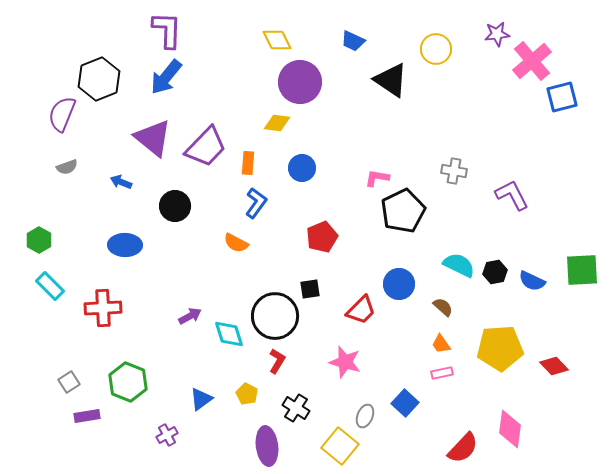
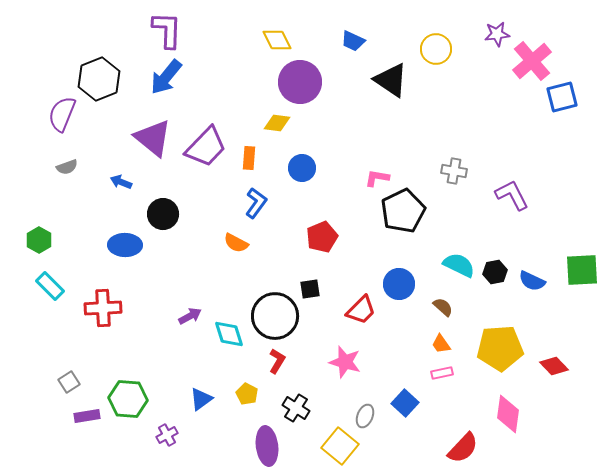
orange rectangle at (248, 163): moved 1 px right, 5 px up
black circle at (175, 206): moved 12 px left, 8 px down
green hexagon at (128, 382): moved 17 px down; rotated 18 degrees counterclockwise
pink diamond at (510, 429): moved 2 px left, 15 px up
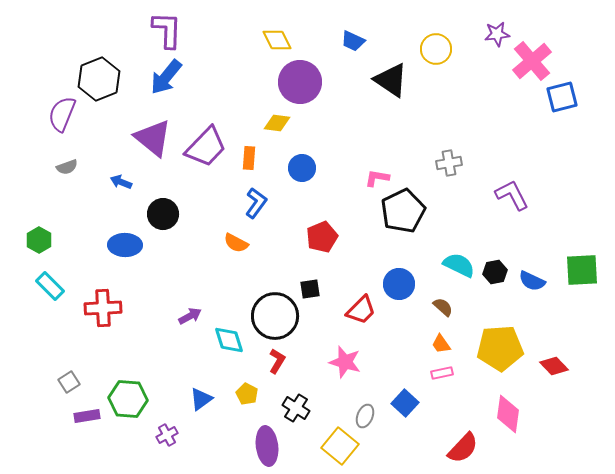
gray cross at (454, 171): moved 5 px left, 8 px up; rotated 20 degrees counterclockwise
cyan diamond at (229, 334): moved 6 px down
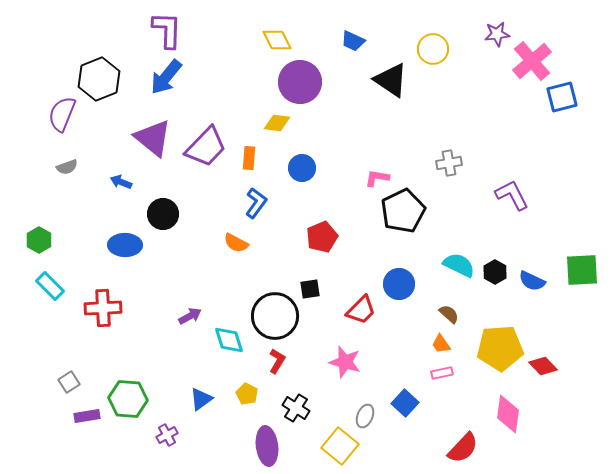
yellow circle at (436, 49): moved 3 px left
black hexagon at (495, 272): rotated 20 degrees counterclockwise
brown semicircle at (443, 307): moved 6 px right, 7 px down
red diamond at (554, 366): moved 11 px left
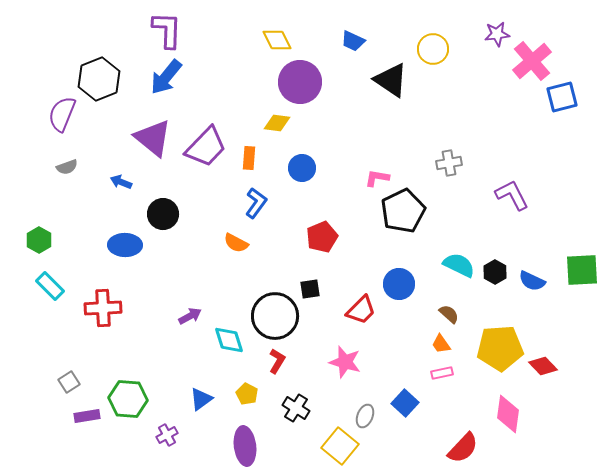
purple ellipse at (267, 446): moved 22 px left
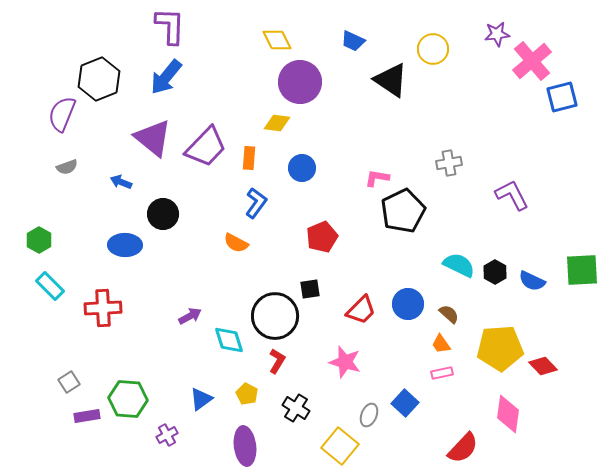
purple L-shape at (167, 30): moved 3 px right, 4 px up
blue circle at (399, 284): moved 9 px right, 20 px down
gray ellipse at (365, 416): moved 4 px right, 1 px up
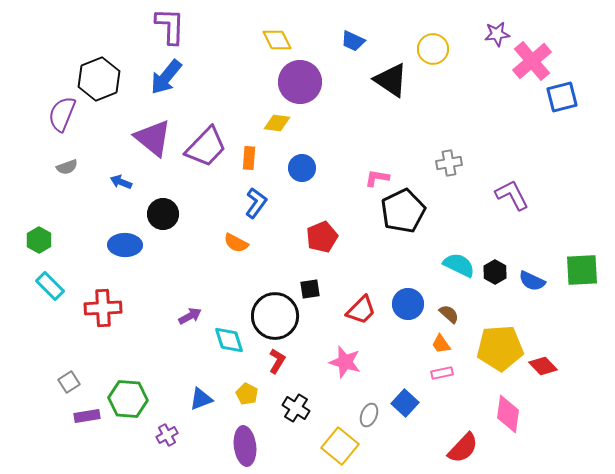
blue triangle at (201, 399): rotated 15 degrees clockwise
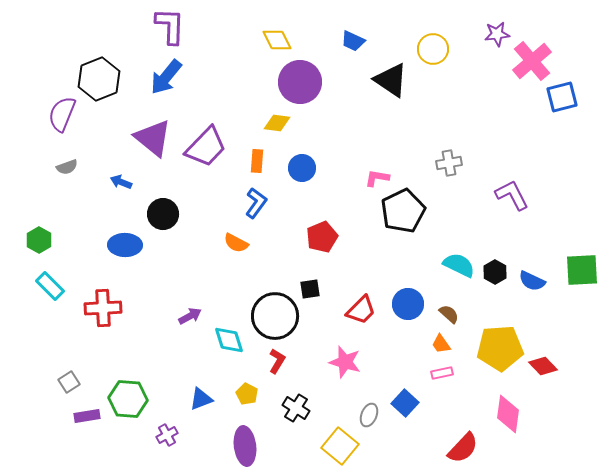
orange rectangle at (249, 158): moved 8 px right, 3 px down
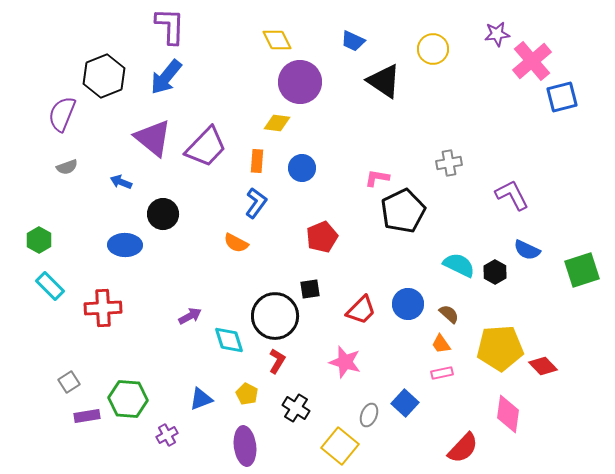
black hexagon at (99, 79): moved 5 px right, 3 px up
black triangle at (391, 80): moved 7 px left, 1 px down
green square at (582, 270): rotated 15 degrees counterclockwise
blue semicircle at (532, 281): moved 5 px left, 31 px up
